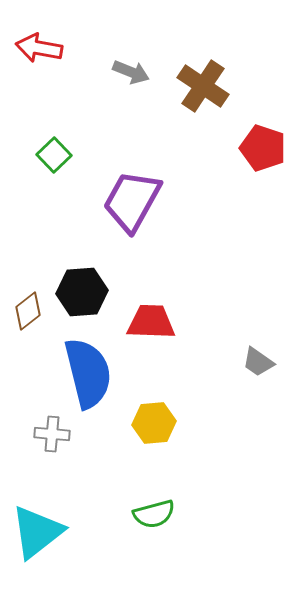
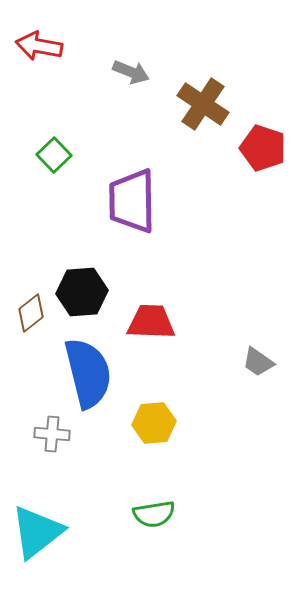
red arrow: moved 2 px up
brown cross: moved 18 px down
purple trapezoid: rotated 30 degrees counterclockwise
brown diamond: moved 3 px right, 2 px down
green semicircle: rotated 6 degrees clockwise
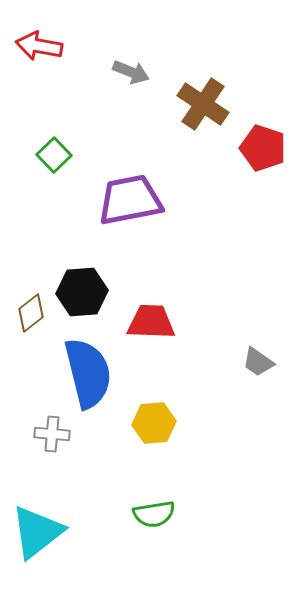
purple trapezoid: moved 2 px left, 1 px up; rotated 80 degrees clockwise
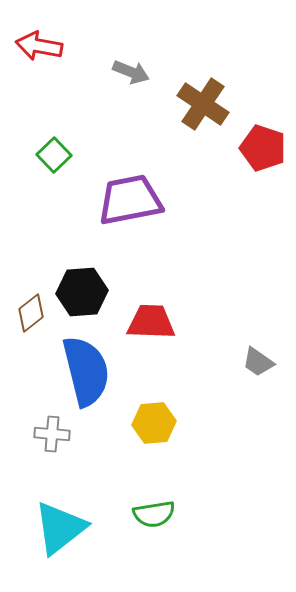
blue semicircle: moved 2 px left, 2 px up
cyan triangle: moved 23 px right, 4 px up
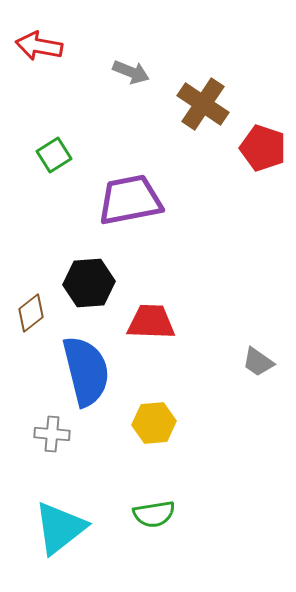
green square: rotated 12 degrees clockwise
black hexagon: moved 7 px right, 9 px up
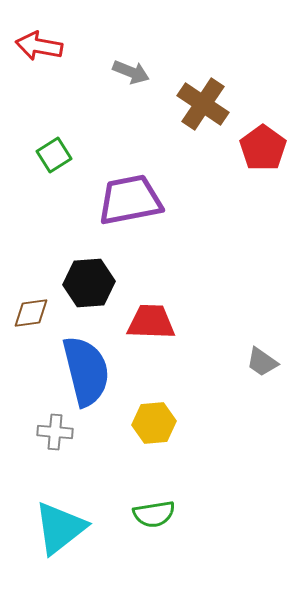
red pentagon: rotated 18 degrees clockwise
brown diamond: rotated 30 degrees clockwise
gray trapezoid: moved 4 px right
gray cross: moved 3 px right, 2 px up
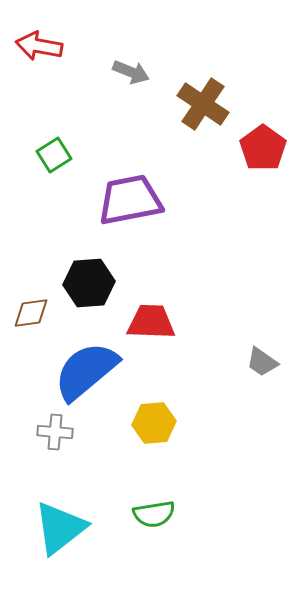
blue semicircle: rotated 116 degrees counterclockwise
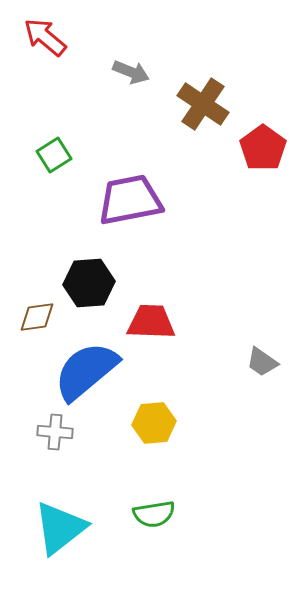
red arrow: moved 6 px right, 9 px up; rotated 30 degrees clockwise
brown diamond: moved 6 px right, 4 px down
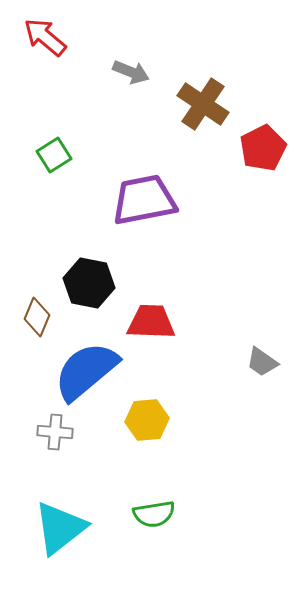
red pentagon: rotated 9 degrees clockwise
purple trapezoid: moved 14 px right
black hexagon: rotated 15 degrees clockwise
brown diamond: rotated 60 degrees counterclockwise
yellow hexagon: moved 7 px left, 3 px up
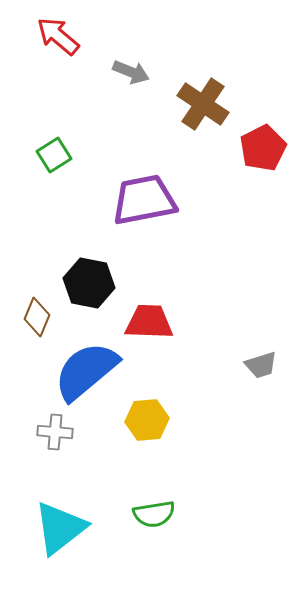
red arrow: moved 13 px right, 1 px up
red trapezoid: moved 2 px left
gray trapezoid: moved 1 px left, 3 px down; rotated 52 degrees counterclockwise
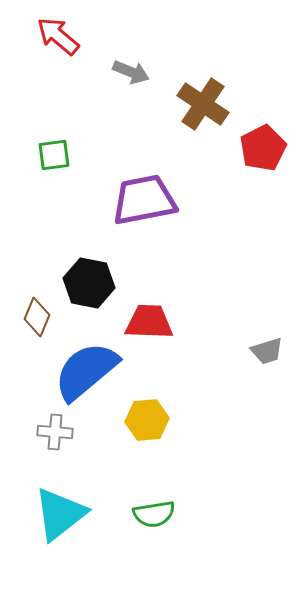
green square: rotated 24 degrees clockwise
gray trapezoid: moved 6 px right, 14 px up
cyan triangle: moved 14 px up
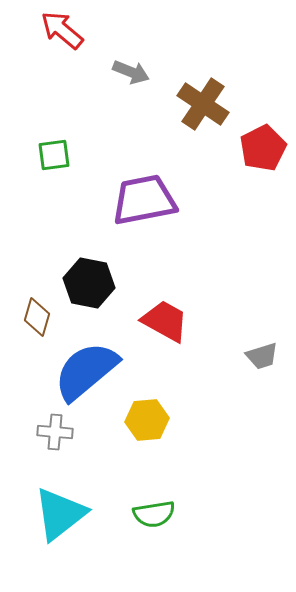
red arrow: moved 4 px right, 6 px up
brown diamond: rotated 6 degrees counterclockwise
red trapezoid: moved 16 px right, 1 px up; rotated 27 degrees clockwise
gray trapezoid: moved 5 px left, 5 px down
